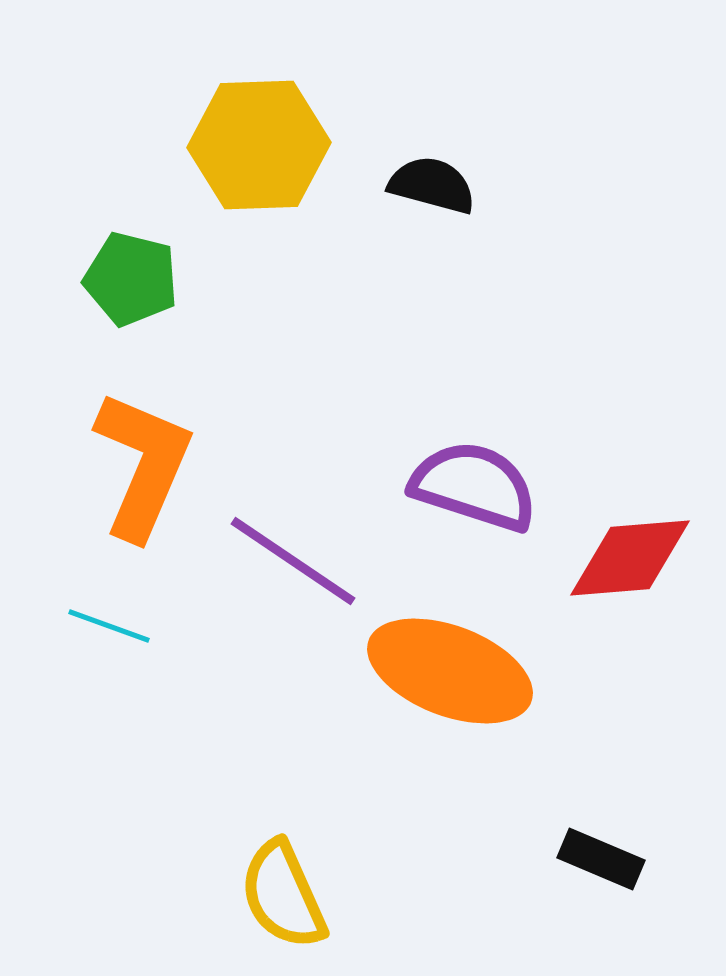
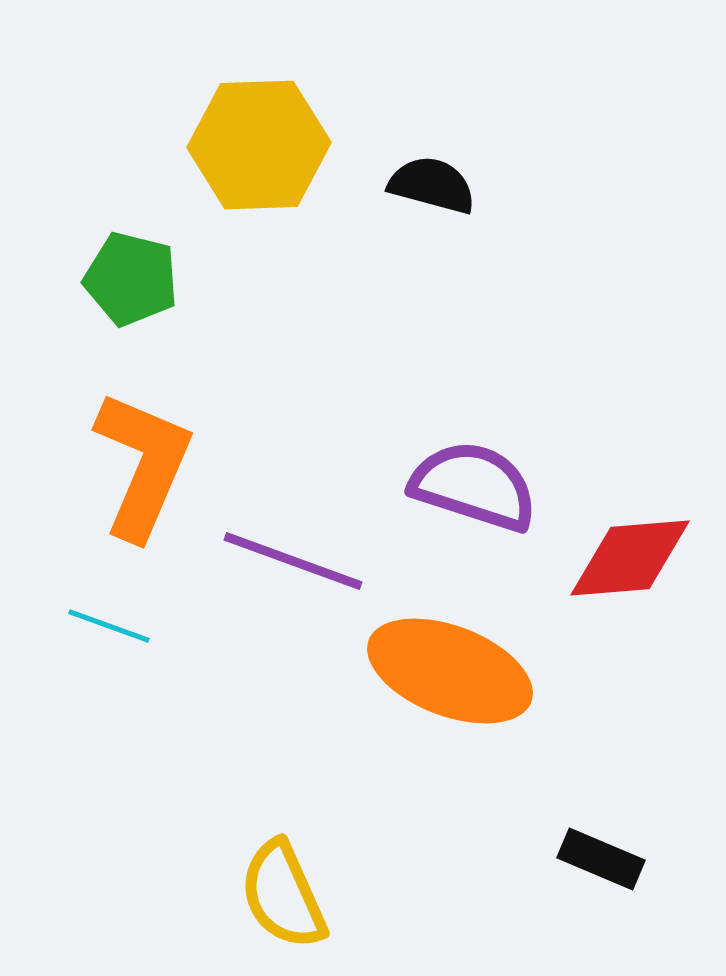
purple line: rotated 14 degrees counterclockwise
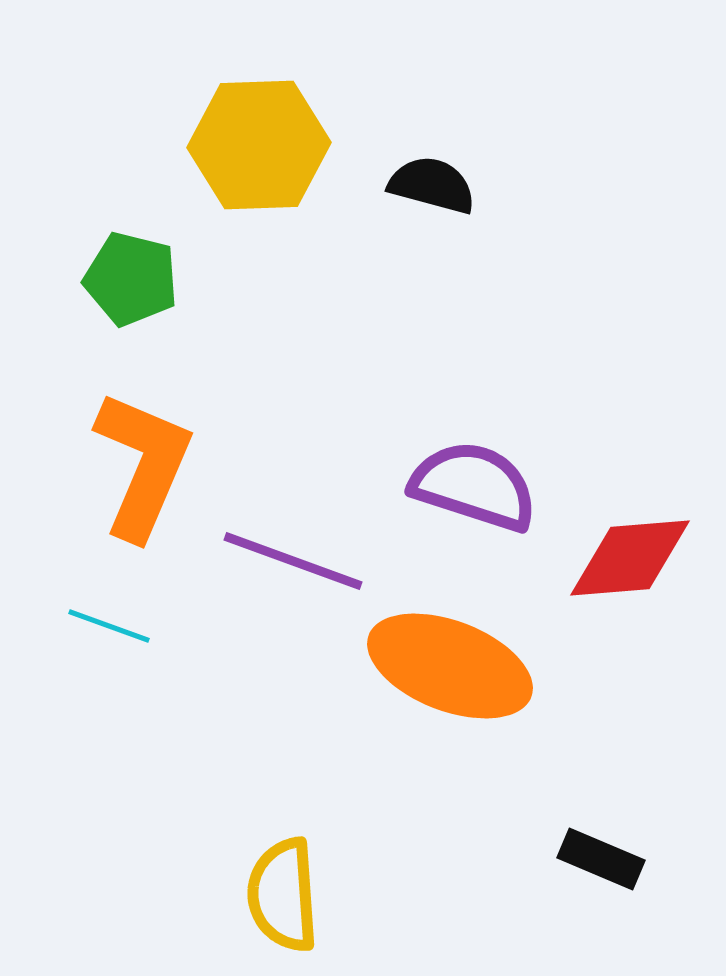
orange ellipse: moved 5 px up
yellow semicircle: rotated 20 degrees clockwise
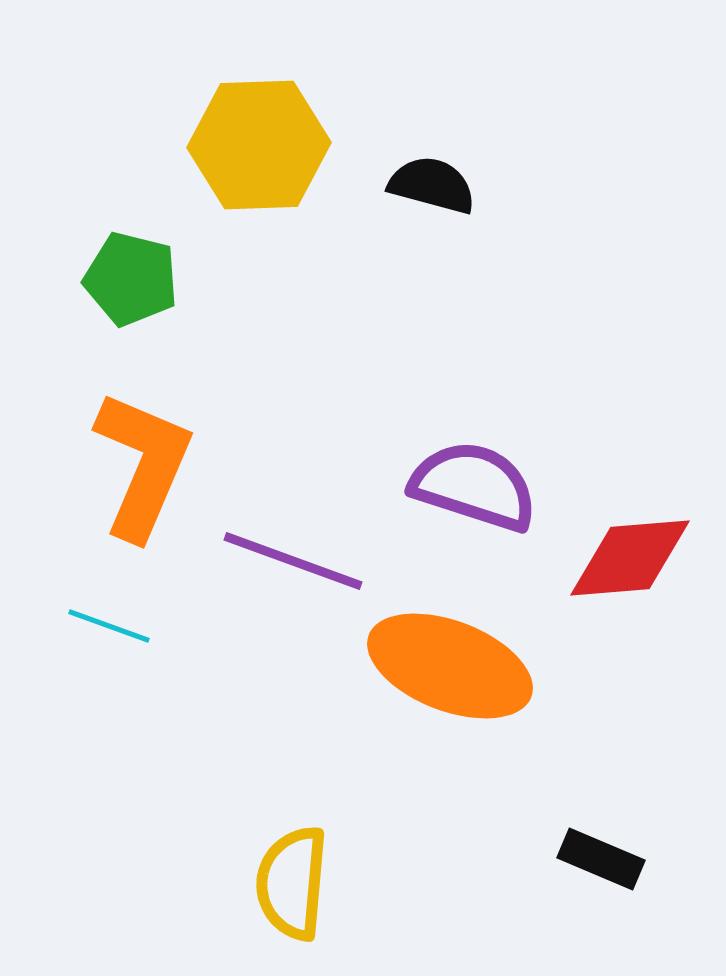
yellow semicircle: moved 9 px right, 12 px up; rotated 9 degrees clockwise
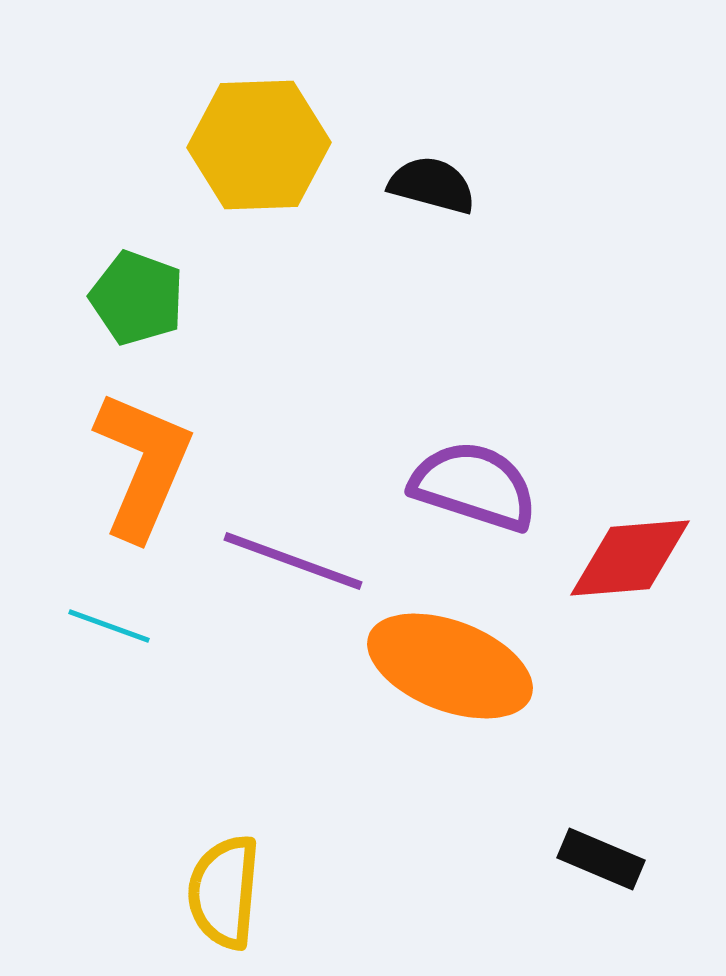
green pentagon: moved 6 px right, 19 px down; rotated 6 degrees clockwise
yellow semicircle: moved 68 px left, 9 px down
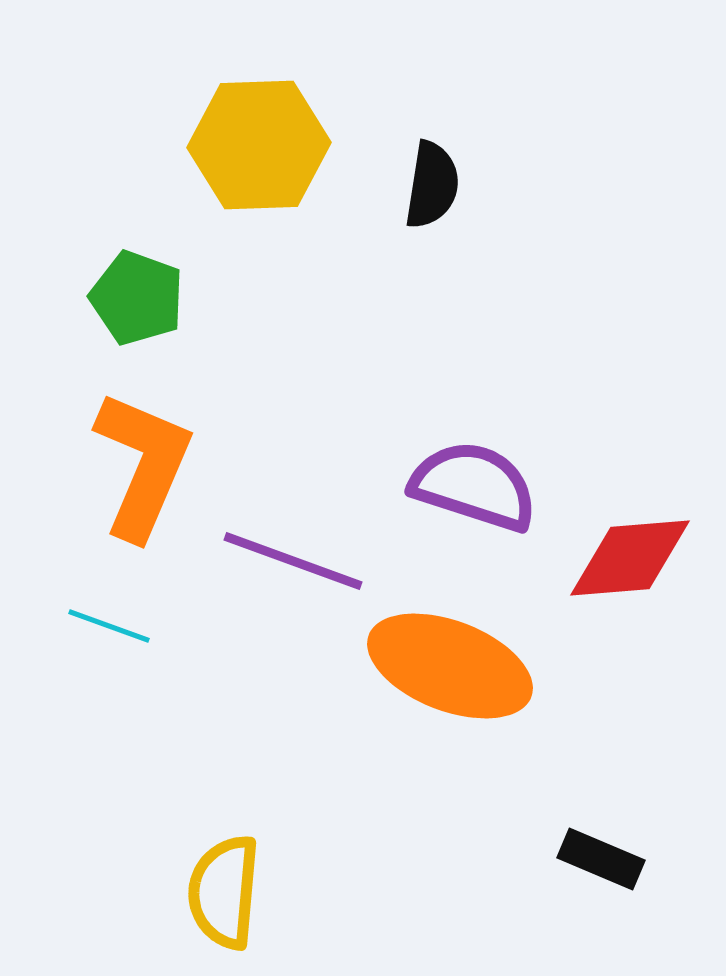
black semicircle: rotated 84 degrees clockwise
